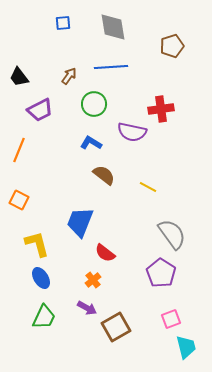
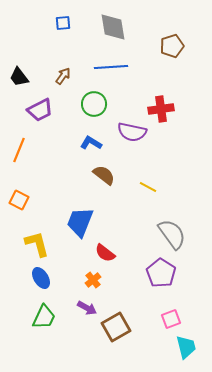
brown arrow: moved 6 px left
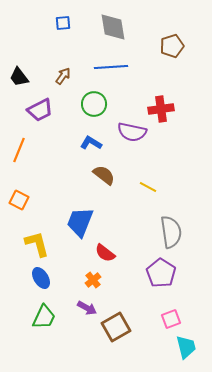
gray semicircle: moved 1 px left, 2 px up; rotated 28 degrees clockwise
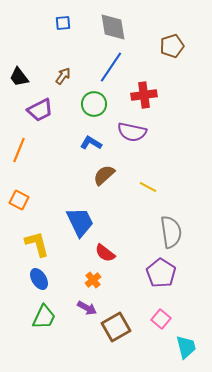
blue line: rotated 52 degrees counterclockwise
red cross: moved 17 px left, 14 px up
brown semicircle: rotated 80 degrees counterclockwise
blue trapezoid: rotated 132 degrees clockwise
blue ellipse: moved 2 px left, 1 px down
pink square: moved 10 px left; rotated 30 degrees counterclockwise
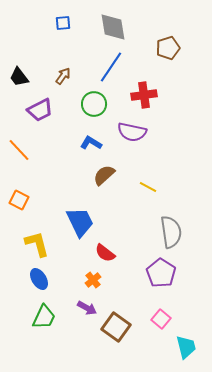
brown pentagon: moved 4 px left, 2 px down
orange line: rotated 65 degrees counterclockwise
brown square: rotated 24 degrees counterclockwise
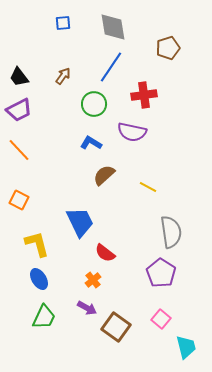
purple trapezoid: moved 21 px left
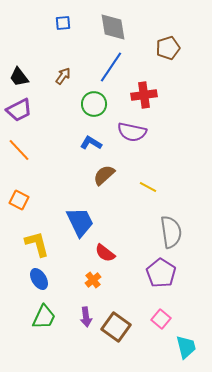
purple arrow: moved 1 px left, 9 px down; rotated 54 degrees clockwise
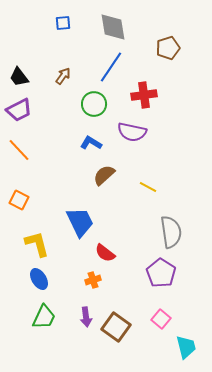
orange cross: rotated 21 degrees clockwise
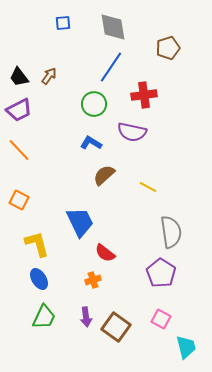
brown arrow: moved 14 px left
pink square: rotated 12 degrees counterclockwise
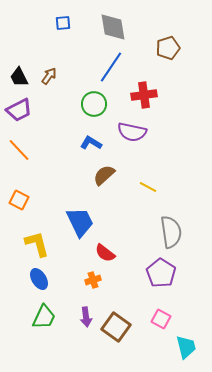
black trapezoid: rotated 10 degrees clockwise
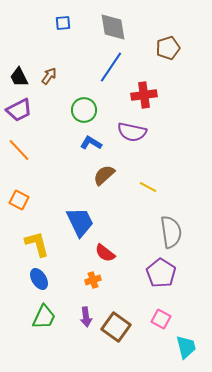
green circle: moved 10 px left, 6 px down
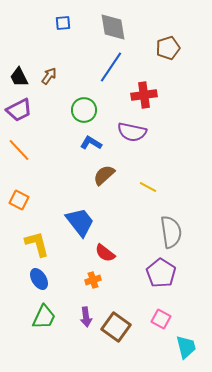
blue trapezoid: rotated 12 degrees counterclockwise
